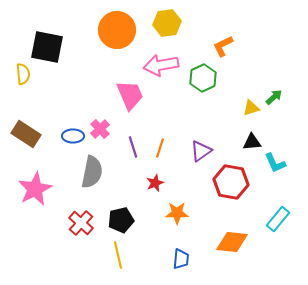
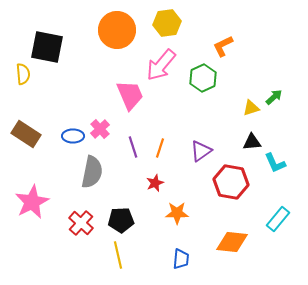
pink arrow: rotated 40 degrees counterclockwise
pink star: moved 3 px left, 13 px down
black pentagon: rotated 10 degrees clockwise
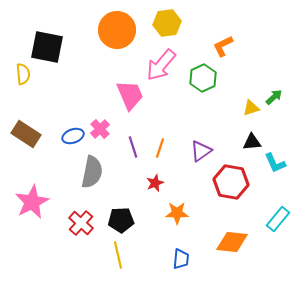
blue ellipse: rotated 20 degrees counterclockwise
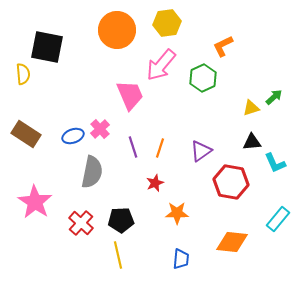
pink star: moved 3 px right; rotated 12 degrees counterclockwise
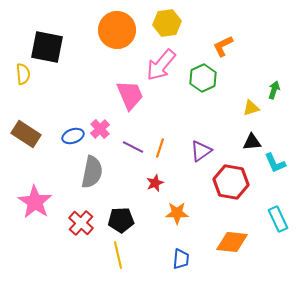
green arrow: moved 7 px up; rotated 30 degrees counterclockwise
purple line: rotated 45 degrees counterclockwise
cyan rectangle: rotated 65 degrees counterclockwise
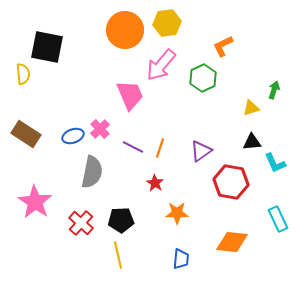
orange circle: moved 8 px right
red star: rotated 18 degrees counterclockwise
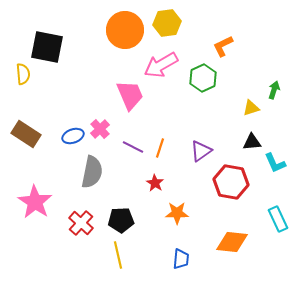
pink arrow: rotated 20 degrees clockwise
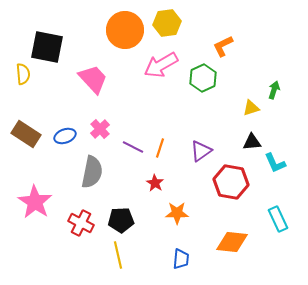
pink trapezoid: moved 37 px left, 16 px up; rotated 20 degrees counterclockwise
blue ellipse: moved 8 px left
red cross: rotated 15 degrees counterclockwise
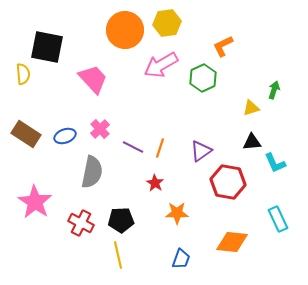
red hexagon: moved 3 px left
blue trapezoid: rotated 15 degrees clockwise
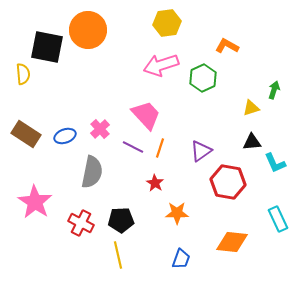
orange circle: moved 37 px left
orange L-shape: moved 4 px right; rotated 55 degrees clockwise
pink arrow: rotated 12 degrees clockwise
pink trapezoid: moved 53 px right, 36 px down
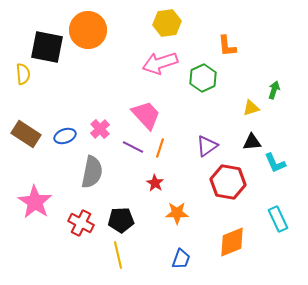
orange L-shape: rotated 125 degrees counterclockwise
pink arrow: moved 1 px left, 2 px up
purple triangle: moved 6 px right, 5 px up
orange diamond: rotated 28 degrees counterclockwise
